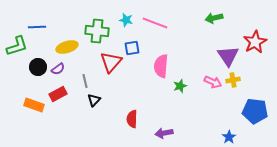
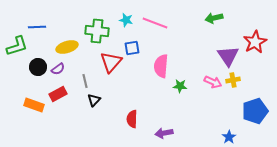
green star: rotated 24 degrees clockwise
blue pentagon: rotated 25 degrees counterclockwise
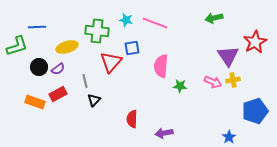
black circle: moved 1 px right
orange rectangle: moved 1 px right, 3 px up
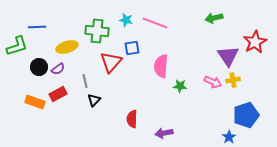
blue pentagon: moved 9 px left, 4 px down
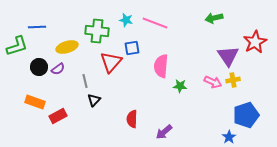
red rectangle: moved 22 px down
purple arrow: moved 1 px up; rotated 30 degrees counterclockwise
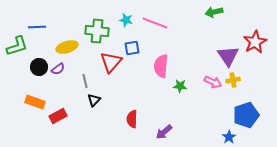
green arrow: moved 6 px up
